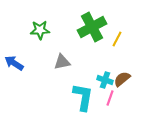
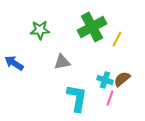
cyan L-shape: moved 6 px left, 1 px down
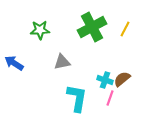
yellow line: moved 8 px right, 10 px up
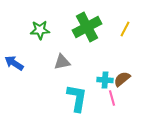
green cross: moved 5 px left
cyan cross: rotated 14 degrees counterclockwise
pink line: moved 2 px right; rotated 35 degrees counterclockwise
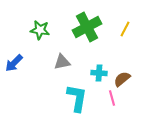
green star: rotated 12 degrees clockwise
blue arrow: rotated 78 degrees counterclockwise
cyan cross: moved 6 px left, 7 px up
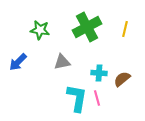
yellow line: rotated 14 degrees counterclockwise
blue arrow: moved 4 px right, 1 px up
pink line: moved 15 px left
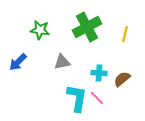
yellow line: moved 5 px down
pink line: rotated 28 degrees counterclockwise
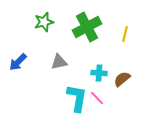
green star: moved 4 px right, 8 px up; rotated 24 degrees counterclockwise
gray triangle: moved 3 px left
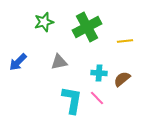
yellow line: moved 7 px down; rotated 70 degrees clockwise
cyan L-shape: moved 5 px left, 2 px down
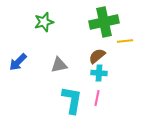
green cross: moved 17 px right, 5 px up; rotated 16 degrees clockwise
gray triangle: moved 3 px down
brown semicircle: moved 25 px left, 23 px up
pink line: rotated 56 degrees clockwise
